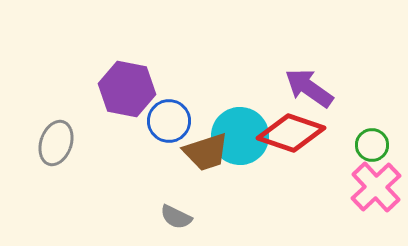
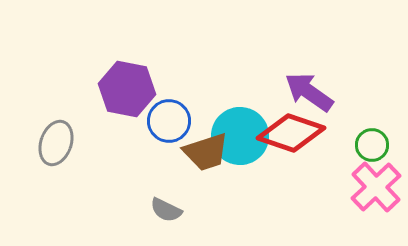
purple arrow: moved 4 px down
gray semicircle: moved 10 px left, 7 px up
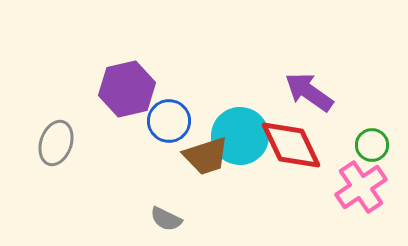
purple hexagon: rotated 24 degrees counterclockwise
red diamond: moved 12 px down; rotated 46 degrees clockwise
brown trapezoid: moved 4 px down
pink cross: moved 15 px left; rotated 9 degrees clockwise
gray semicircle: moved 9 px down
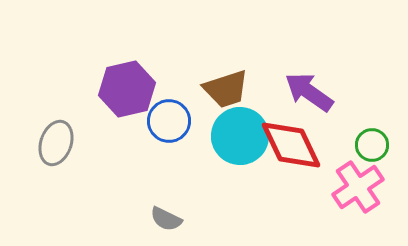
brown trapezoid: moved 20 px right, 67 px up
pink cross: moved 3 px left
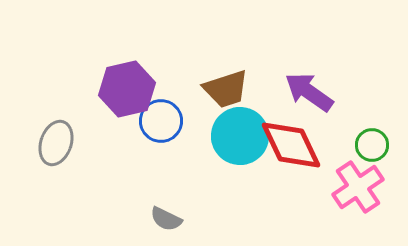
blue circle: moved 8 px left
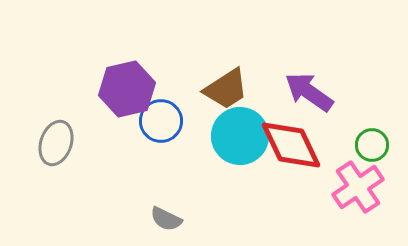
brown trapezoid: rotated 15 degrees counterclockwise
